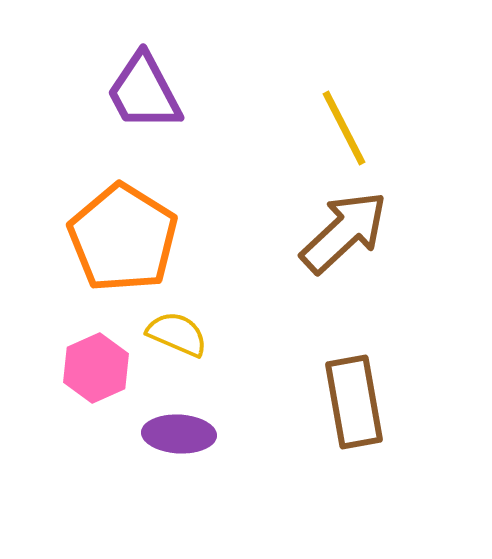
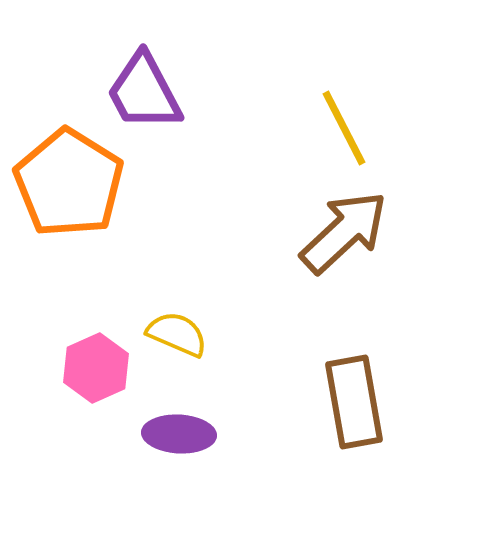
orange pentagon: moved 54 px left, 55 px up
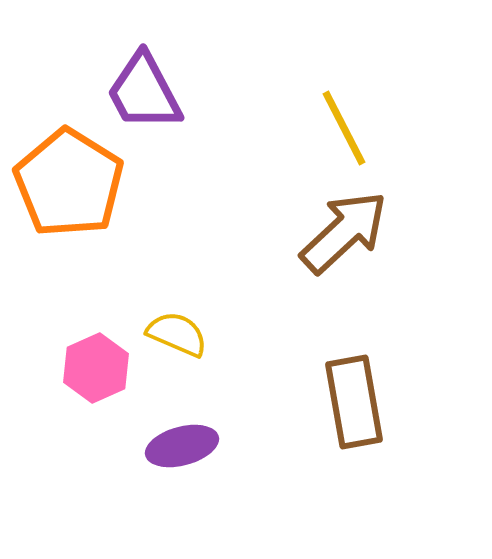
purple ellipse: moved 3 px right, 12 px down; rotated 18 degrees counterclockwise
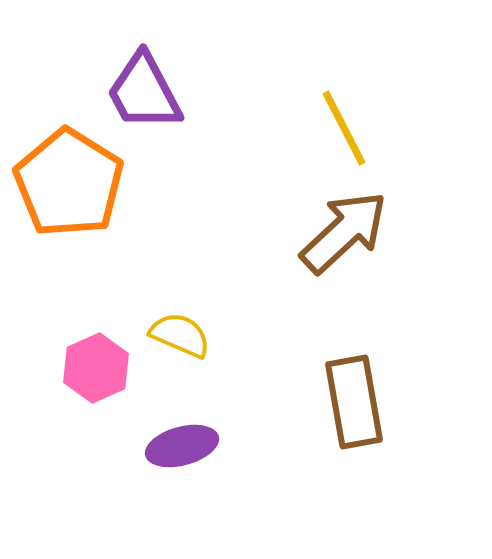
yellow semicircle: moved 3 px right, 1 px down
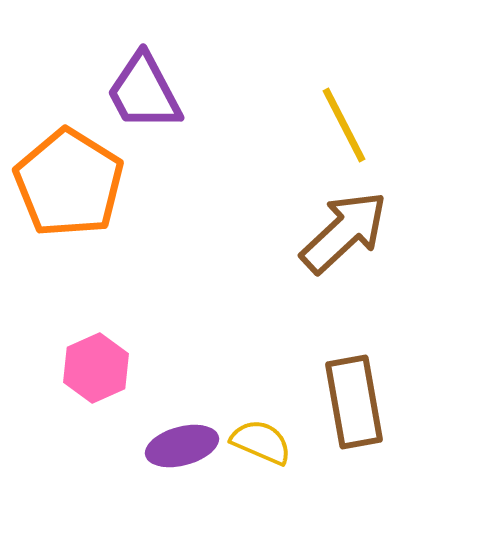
yellow line: moved 3 px up
yellow semicircle: moved 81 px right, 107 px down
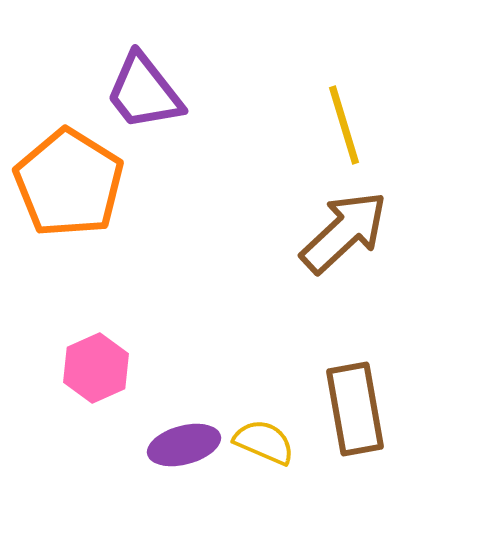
purple trapezoid: rotated 10 degrees counterclockwise
yellow line: rotated 10 degrees clockwise
brown rectangle: moved 1 px right, 7 px down
yellow semicircle: moved 3 px right
purple ellipse: moved 2 px right, 1 px up
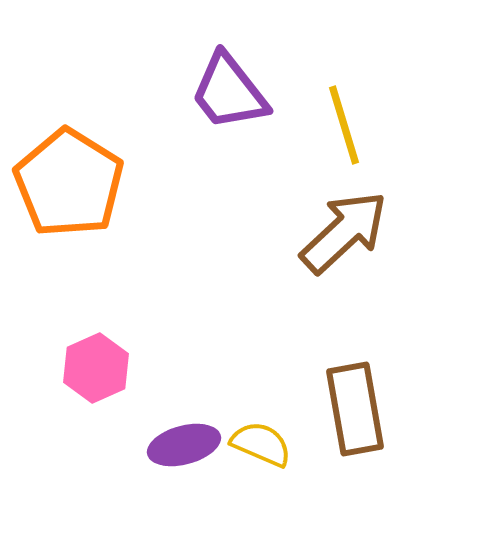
purple trapezoid: moved 85 px right
yellow semicircle: moved 3 px left, 2 px down
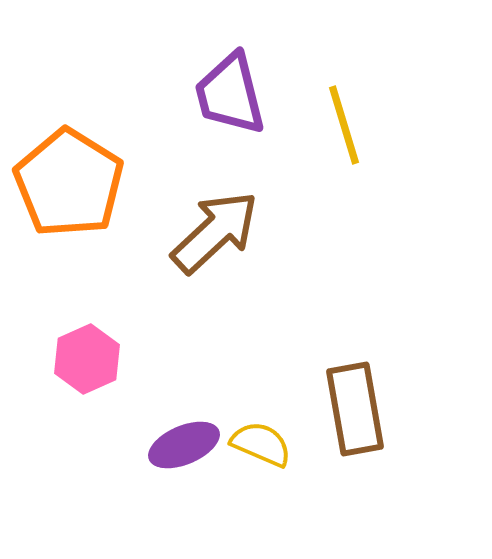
purple trapezoid: moved 1 px right, 2 px down; rotated 24 degrees clockwise
brown arrow: moved 129 px left
pink hexagon: moved 9 px left, 9 px up
purple ellipse: rotated 8 degrees counterclockwise
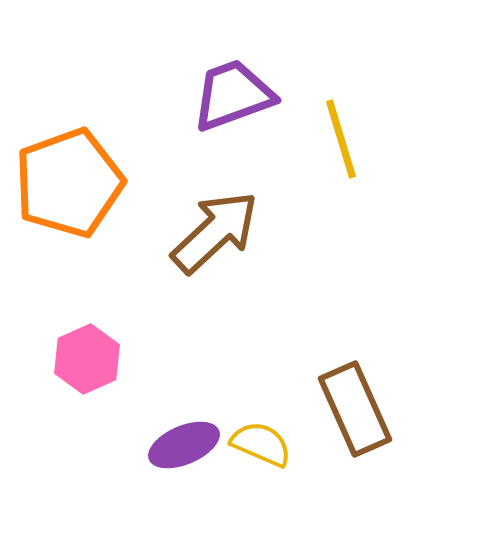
purple trapezoid: moved 3 px right, 1 px down; rotated 84 degrees clockwise
yellow line: moved 3 px left, 14 px down
orange pentagon: rotated 20 degrees clockwise
brown rectangle: rotated 14 degrees counterclockwise
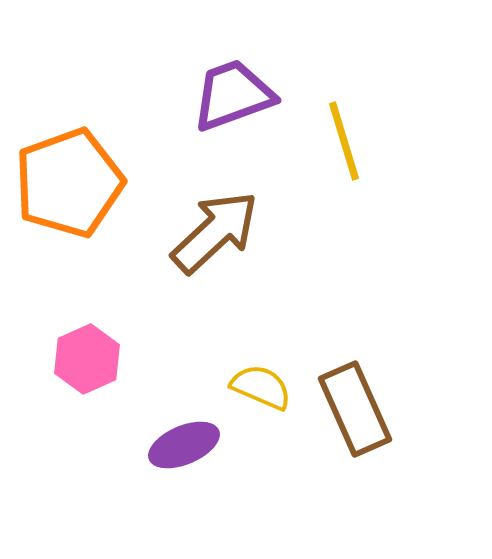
yellow line: moved 3 px right, 2 px down
yellow semicircle: moved 57 px up
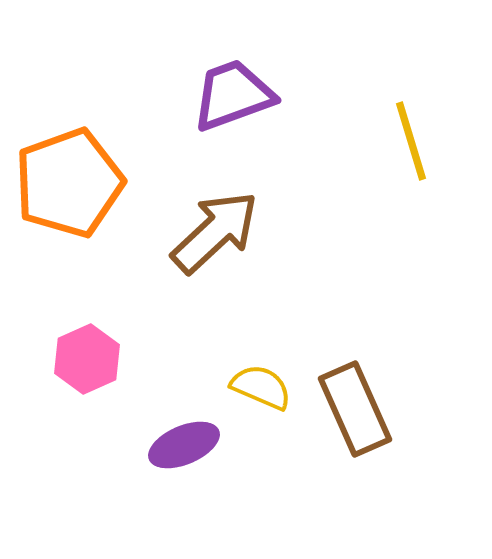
yellow line: moved 67 px right
